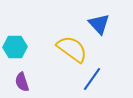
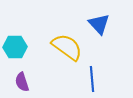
yellow semicircle: moved 5 px left, 2 px up
blue line: rotated 40 degrees counterclockwise
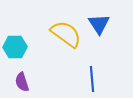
blue triangle: rotated 10 degrees clockwise
yellow semicircle: moved 1 px left, 13 px up
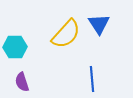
yellow semicircle: rotated 96 degrees clockwise
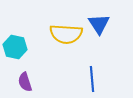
yellow semicircle: rotated 52 degrees clockwise
cyan hexagon: rotated 15 degrees clockwise
purple semicircle: moved 3 px right
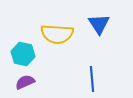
yellow semicircle: moved 9 px left
cyan hexagon: moved 8 px right, 7 px down
purple semicircle: rotated 84 degrees clockwise
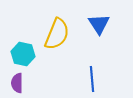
yellow semicircle: rotated 72 degrees counterclockwise
purple semicircle: moved 8 px left, 1 px down; rotated 66 degrees counterclockwise
